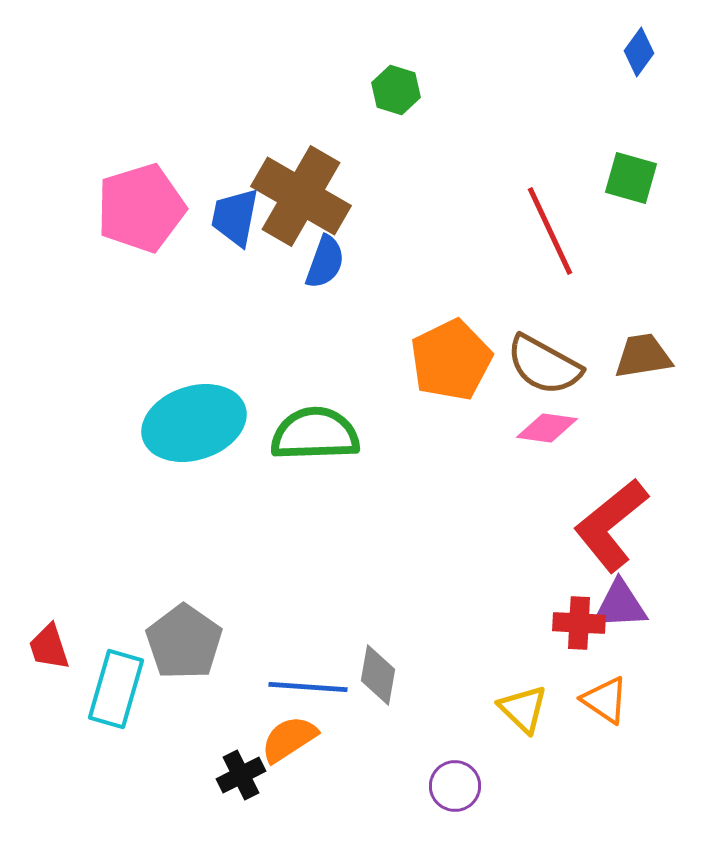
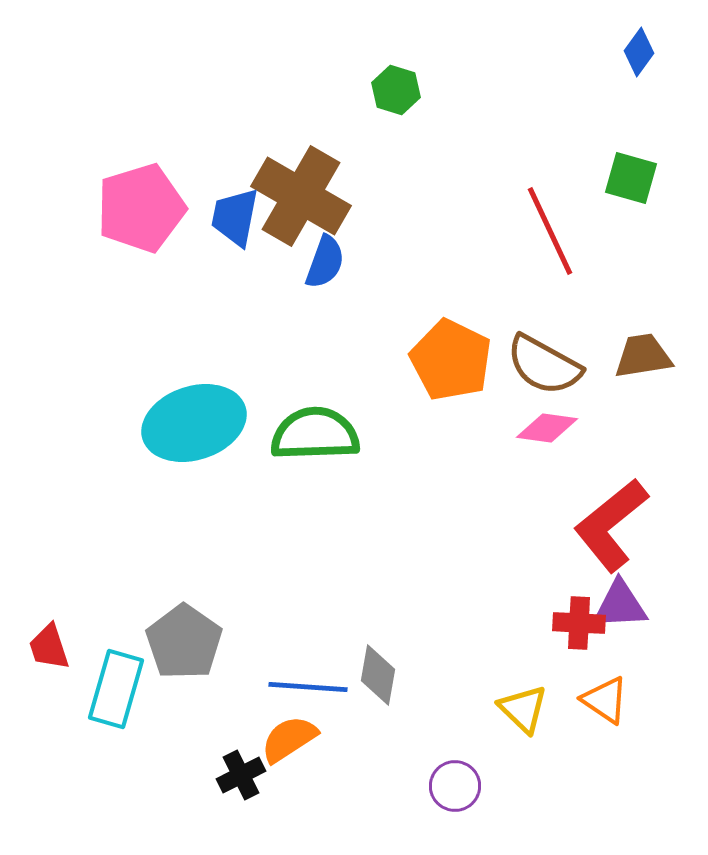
orange pentagon: rotated 20 degrees counterclockwise
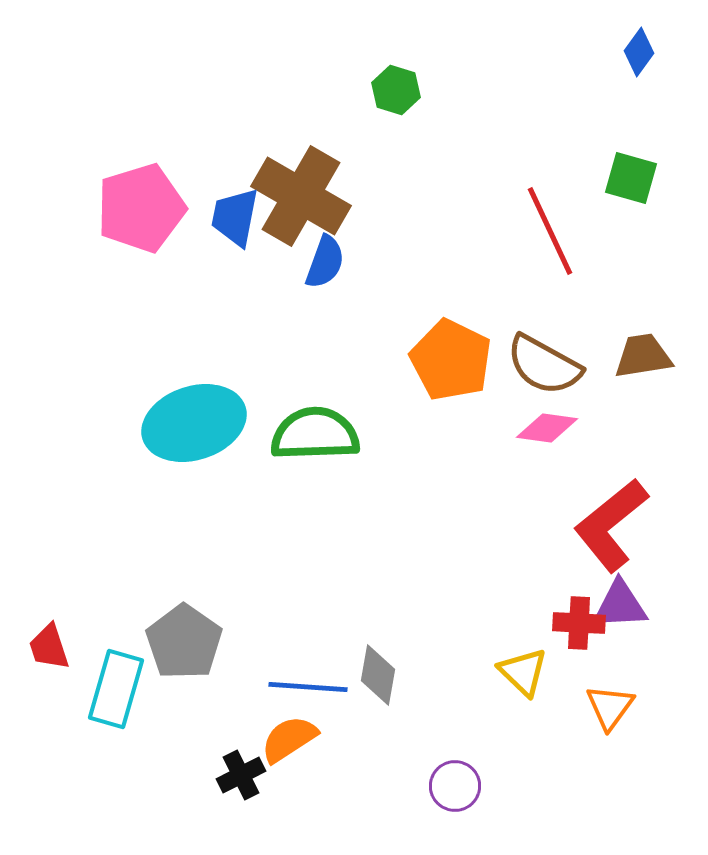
orange triangle: moved 5 px right, 7 px down; rotated 32 degrees clockwise
yellow triangle: moved 37 px up
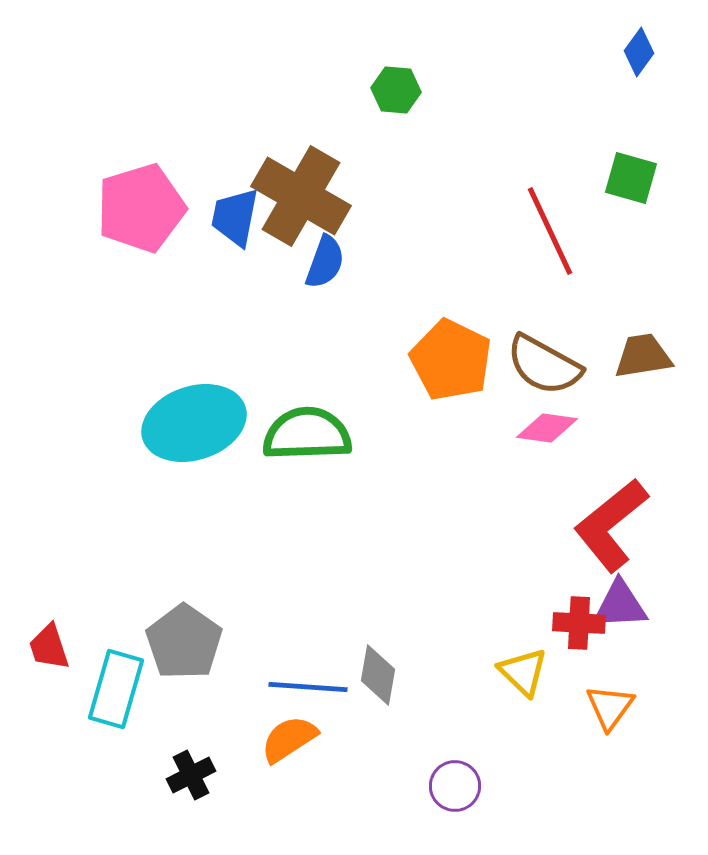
green hexagon: rotated 12 degrees counterclockwise
green semicircle: moved 8 px left
black cross: moved 50 px left
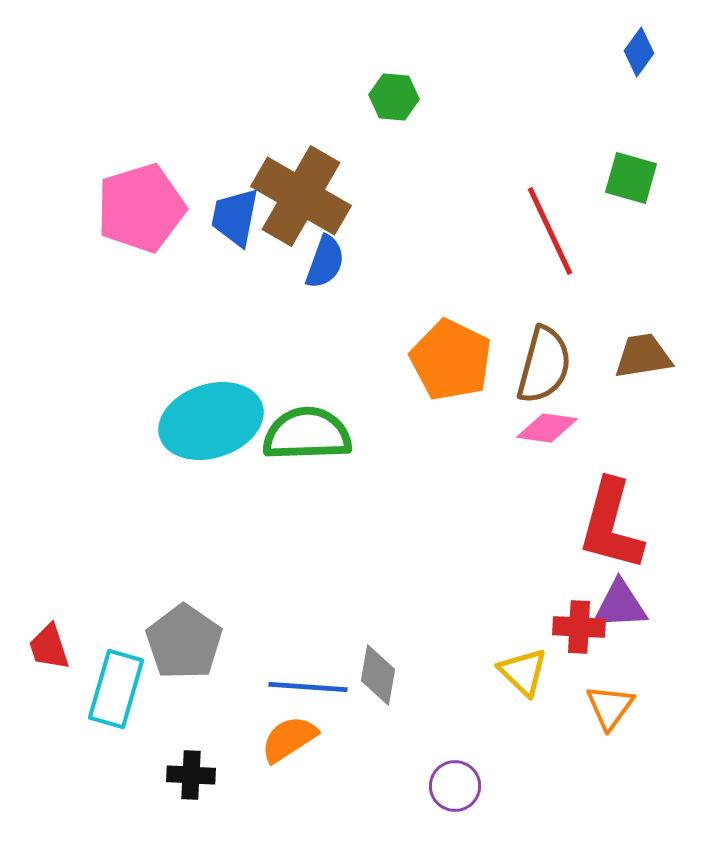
green hexagon: moved 2 px left, 7 px down
brown semicircle: rotated 104 degrees counterclockwise
cyan ellipse: moved 17 px right, 2 px up
red L-shape: rotated 36 degrees counterclockwise
red cross: moved 4 px down
black cross: rotated 30 degrees clockwise
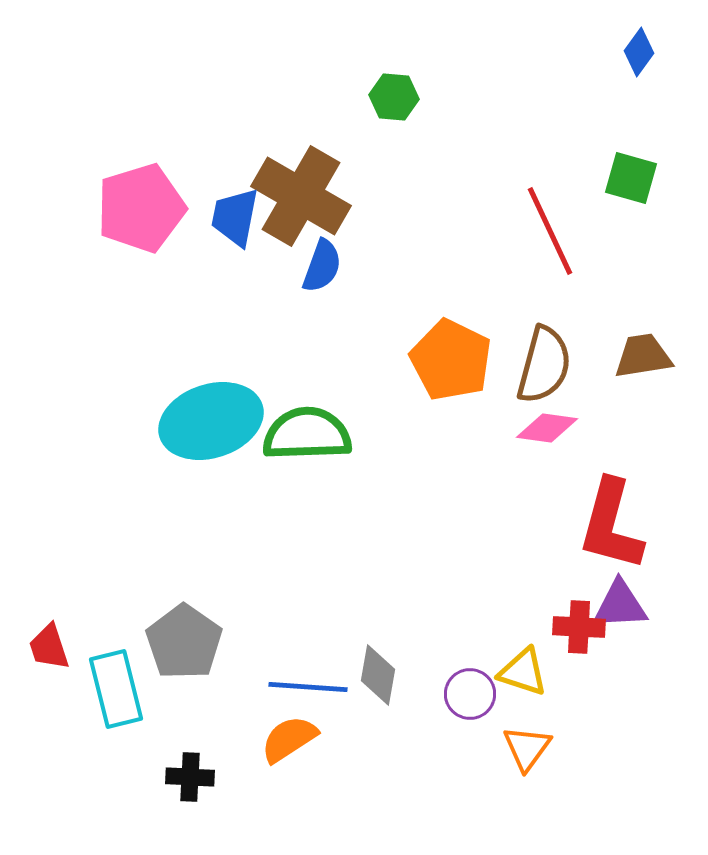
blue semicircle: moved 3 px left, 4 px down
yellow triangle: rotated 26 degrees counterclockwise
cyan rectangle: rotated 30 degrees counterclockwise
orange triangle: moved 83 px left, 41 px down
black cross: moved 1 px left, 2 px down
purple circle: moved 15 px right, 92 px up
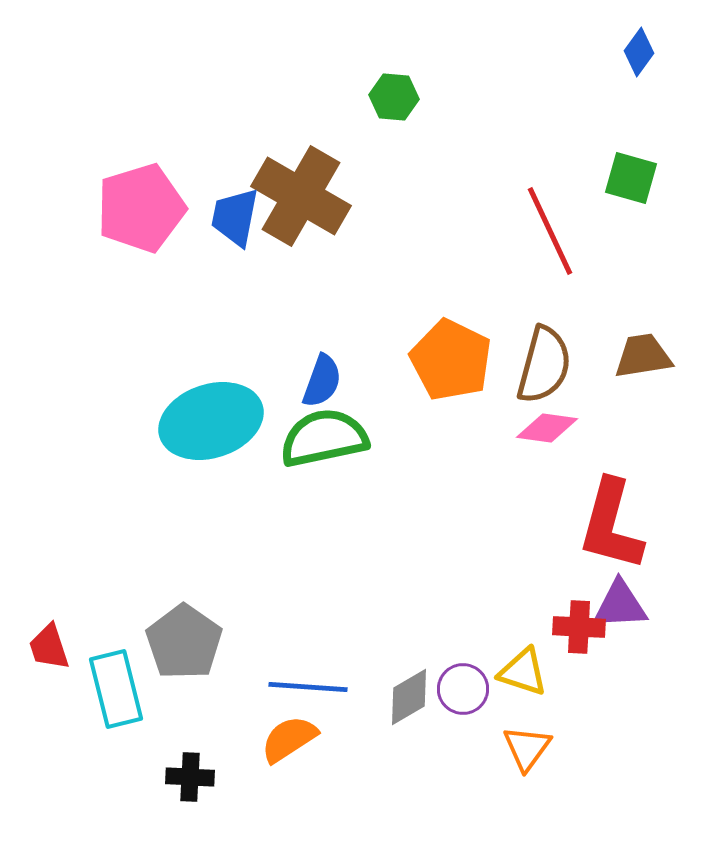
blue semicircle: moved 115 px down
green semicircle: moved 17 px right, 4 px down; rotated 10 degrees counterclockwise
gray diamond: moved 31 px right, 22 px down; rotated 50 degrees clockwise
purple circle: moved 7 px left, 5 px up
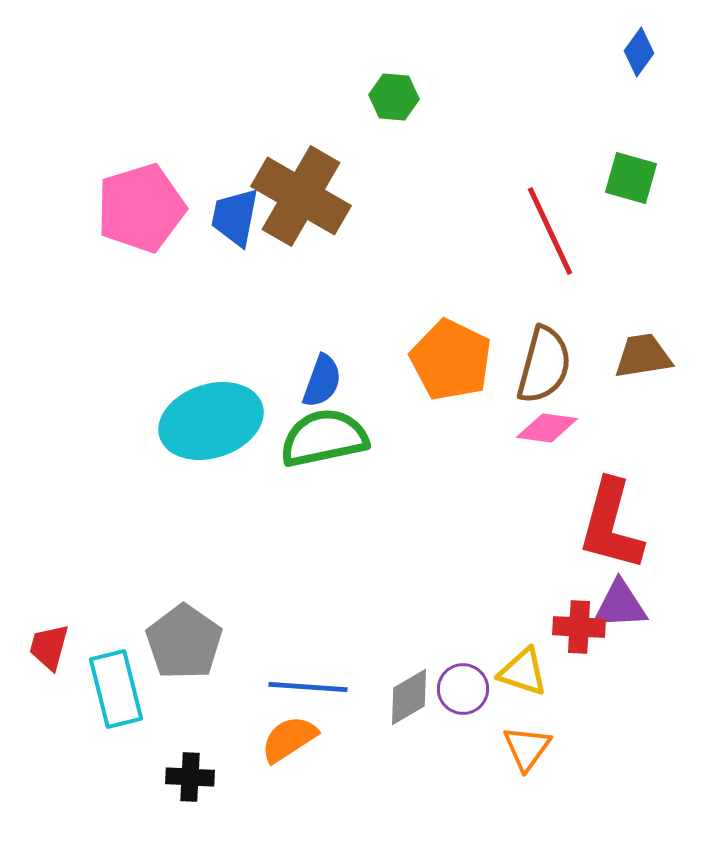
red trapezoid: rotated 33 degrees clockwise
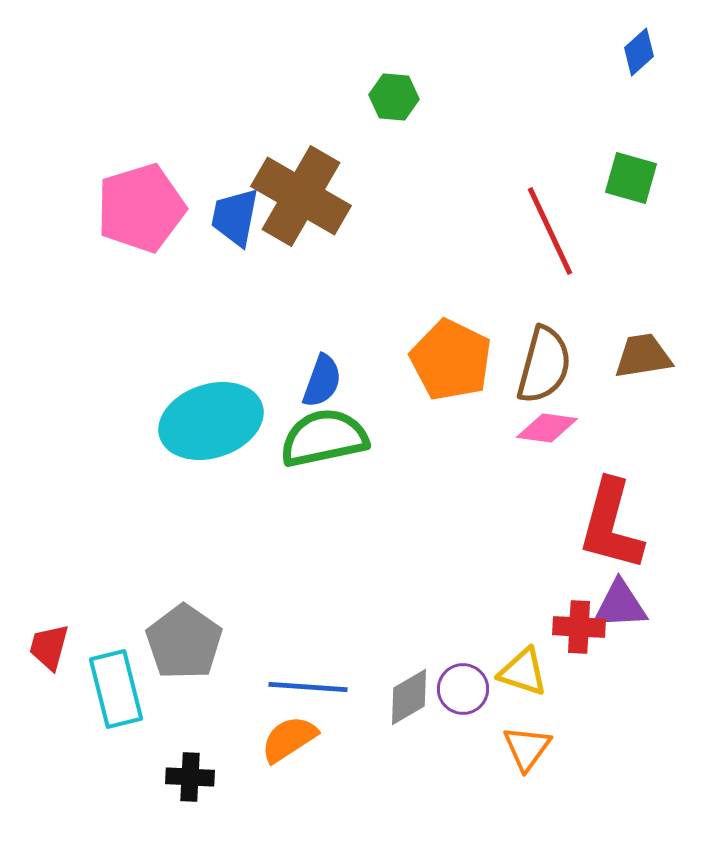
blue diamond: rotated 12 degrees clockwise
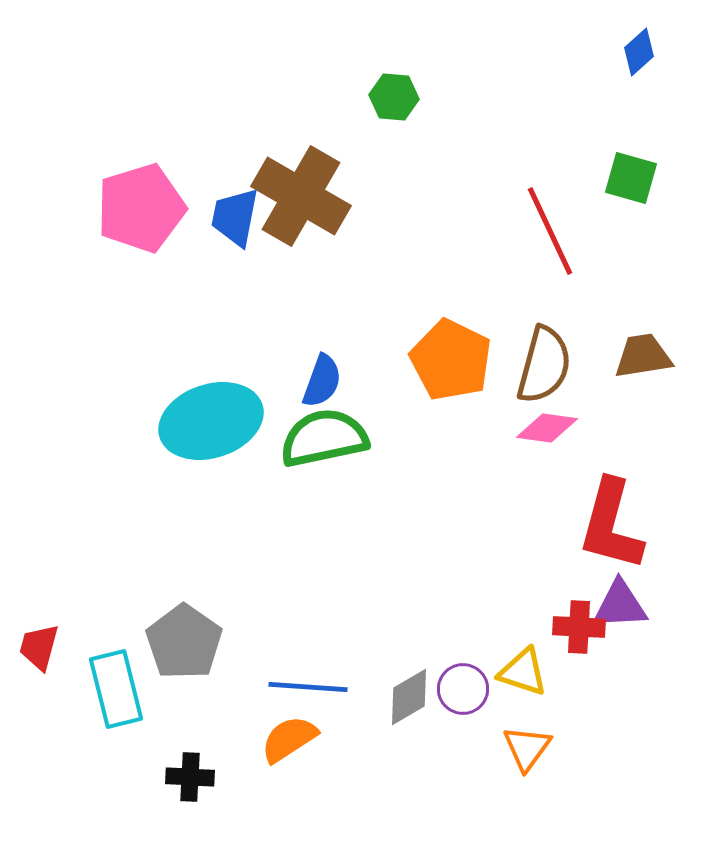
red trapezoid: moved 10 px left
